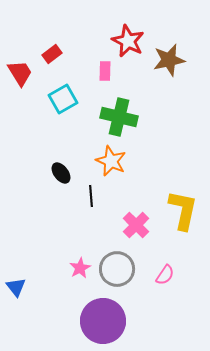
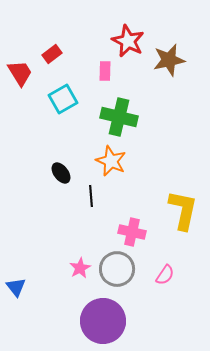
pink cross: moved 4 px left, 7 px down; rotated 32 degrees counterclockwise
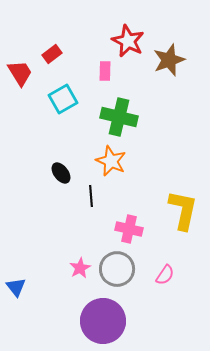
brown star: rotated 8 degrees counterclockwise
pink cross: moved 3 px left, 3 px up
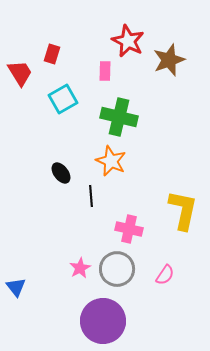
red rectangle: rotated 36 degrees counterclockwise
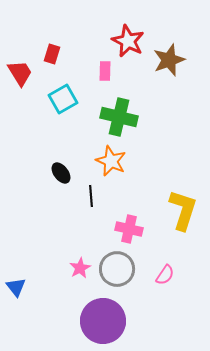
yellow L-shape: rotated 6 degrees clockwise
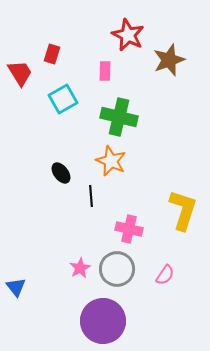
red star: moved 6 px up
